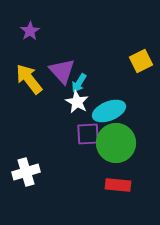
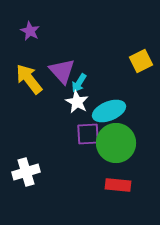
purple star: rotated 12 degrees counterclockwise
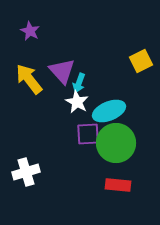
cyan arrow: rotated 12 degrees counterclockwise
